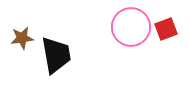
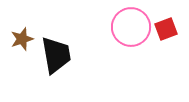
brown star: moved 1 px down; rotated 10 degrees counterclockwise
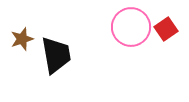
red square: rotated 15 degrees counterclockwise
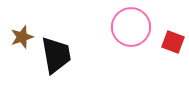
red square: moved 7 px right, 13 px down; rotated 35 degrees counterclockwise
brown star: moved 2 px up
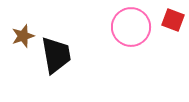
brown star: moved 1 px right, 1 px up
red square: moved 22 px up
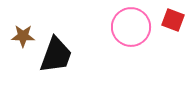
brown star: rotated 20 degrees clockwise
black trapezoid: rotated 30 degrees clockwise
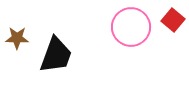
red square: rotated 20 degrees clockwise
brown star: moved 6 px left, 2 px down
